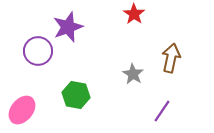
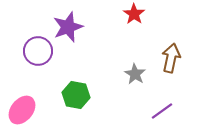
gray star: moved 2 px right
purple line: rotated 20 degrees clockwise
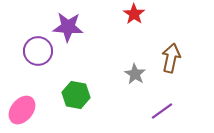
purple star: rotated 24 degrees clockwise
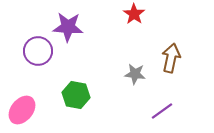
gray star: rotated 25 degrees counterclockwise
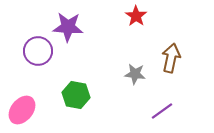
red star: moved 2 px right, 2 px down
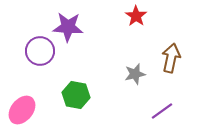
purple circle: moved 2 px right
gray star: rotated 20 degrees counterclockwise
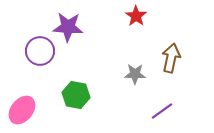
gray star: rotated 15 degrees clockwise
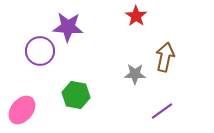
brown arrow: moved 6 px left, 1 px up
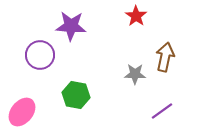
purple star: moved 3 px right, 1 px up
purple circle: moved 4 px down
pink ellipse: moved 2 px down
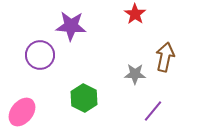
red star: moved 1 px left, 2 px up
green hexagon: moved 8 px right, 3 px down; rotated 16 degrees clockwise
purple line: moved 9 px left; rotated 15 degrees counterclockwise
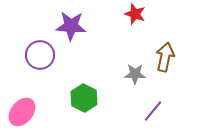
red star: rotated 15 degrees counterclockwise
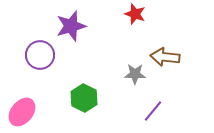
purple star: rotated 20 degrees counterclockwise
brown arrow: rotated 96 degrees counterclockwise
